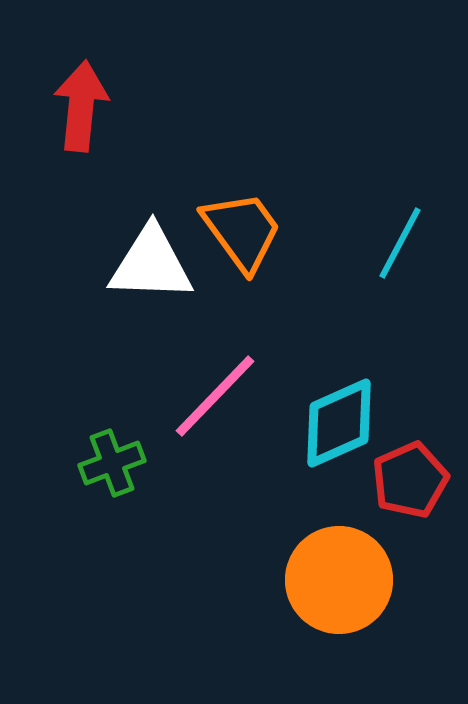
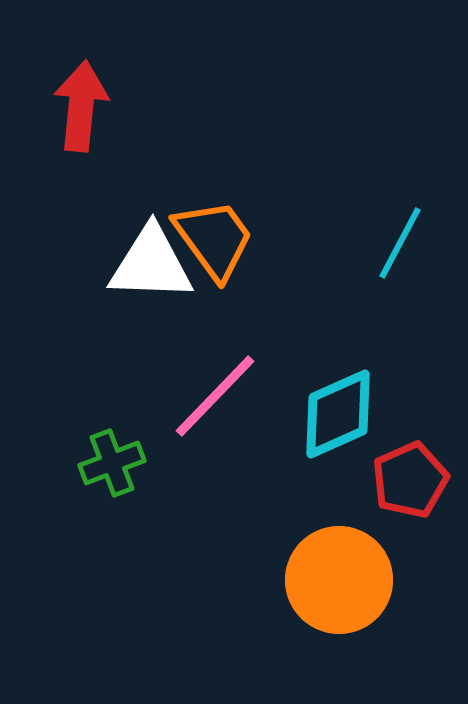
orange trapezoid: moved 28 px left, 8 px down
cyan diamond: moved 1 px left, 9 px up
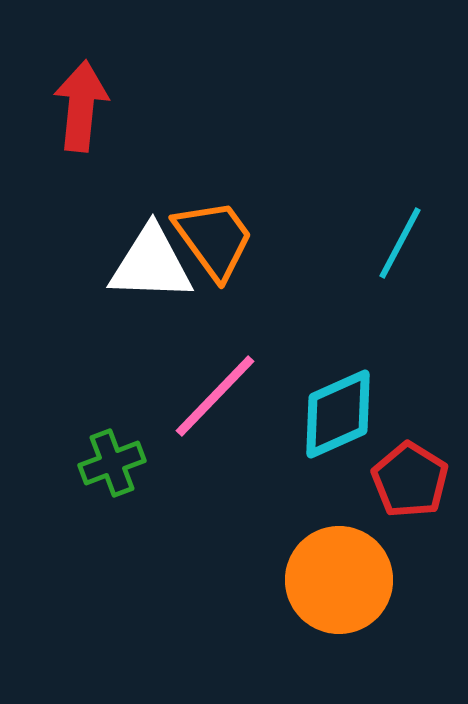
red pentagon: rotated 16 degrees counterclockwise
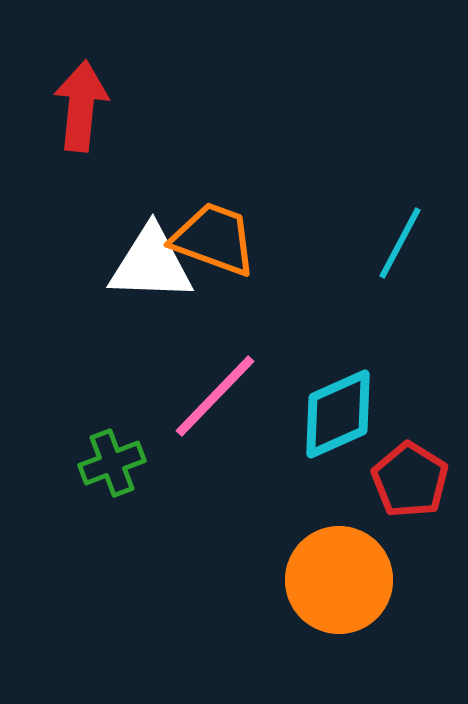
orange trapezoid: rotated 34 degrees counterclockwise
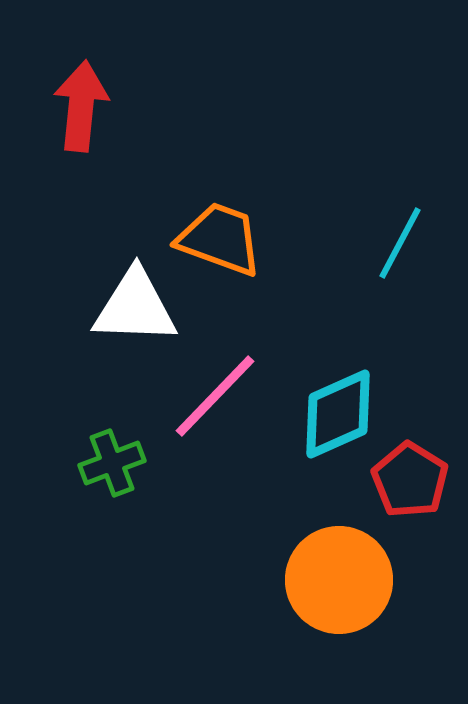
orange trapezoid: moved 6 px right
white triangle: moved 16 px left, 43 px down
